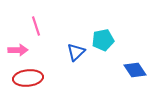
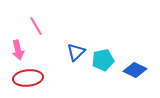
pink line: rotated 12 degrees counterclockwise
cyan pentagon: moved 20 px down
pink arrow: rotated 78 degrees clockwise
blue diamond: rotated 30 degrees counterclockwise
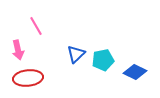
blue triangle: moved 2 px down
blue diamond: moved 2 px down
